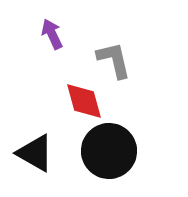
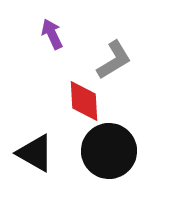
gray L-shape: rotated 72 degrees clockwise
red diamond: rotated 12 degrees clockwise
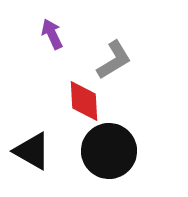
black triangle: moved 3 px left, 2 px up
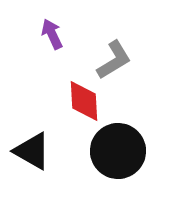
black circle: moved 9 px right
